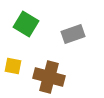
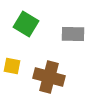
gray rectangle: rotated 20 degrees clockwise
yellow square: moved 1 px left
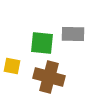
green square: moved 16 px right, 19 px down; rotated 25 degrees counterclockwise
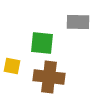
gray rectangle: moved 5 px right, 12 px up
brown cross: rotated 8 degrees counterclockwise
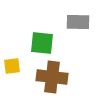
yellow square: rotated 18 degrees counterclockwise
brown cross: moved 3 px right
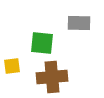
gray rectangle: moved 1 px right, 1 px down
brown cross: rotated 12 degrees counterclockwise
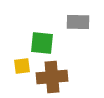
gray rectangle: moved 1 px left, 1 px up
yellow square: moved 10 px right
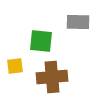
green square: moved 1 px left, 2 px up
yellow square: moved 7 px left
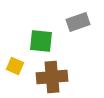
gray rectangle: rotated 20 degrees counterclockwise
yellow square: rotated 30 degrees clockwise
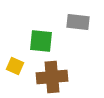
gray rectangle: rotated 25 degrees clockwise
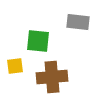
green square: moved 3 px left
yellow square: rotated 30 degrees counterclockwise
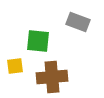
gray rectangle: rotated 15 degrees clockwise
